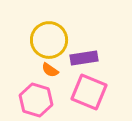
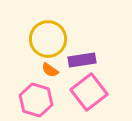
yellow circle: moved 1 px left, 1 px up
purple rectangle: moved 2 px left, 2 px down
pink square: rotated 30 degrees clockwise
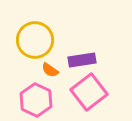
yellow circle: moved 13 px left, 1 px down
pink hexagon: rotated 8 degrees clockwise
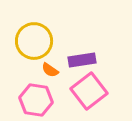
yellow circle: moved 1 px left, 1 px down
pink square: moved 1 px up
pink hexagon: rotated 16 degrees counterclockwise
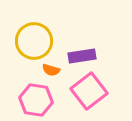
purple rectangle: moved 4 px up
orange semicircle: moved 1 px right; rotated 18 degrees counterclockwise
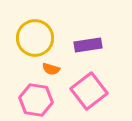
yellow circle: moved 1 px right, 3 px up
purple rectangle: moved 6 px right, 11 px up
orange semicircle: moved 1 px up
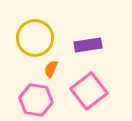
orange semicircle: rotated 96 degrees clockwise
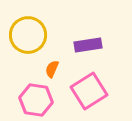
yellow circle: moved 7 px left, 3 px up
orange semicircle: moved 1 px right
pink square: rotated 6 degrees clockwise
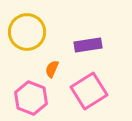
yellow circle: moved 1 px left, 3 px up
pink hexagon: moved 5 px left, 2 px up; rotated 12 degrees clockwise
